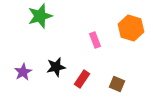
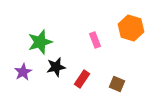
green star: moved 26 px down
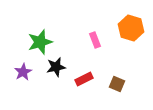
red rectangle: moved 2 px right; rotated 30 degrees clockwise
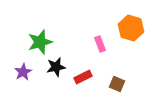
pink rectangle: moved 5 px right, 4 px down
red rectangle: moved 1 px left, 2 px up
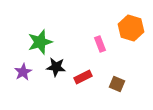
black star: rotated 18 degrees clockwise
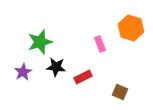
brown square: moved 3 px right, 8 px down
